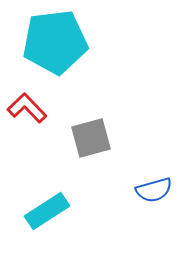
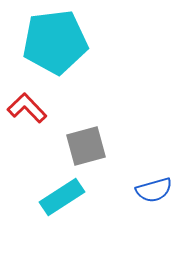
gray square: moved 5 px left, 8 px down
cyan rectangle: moved 15 px right, 14 px up
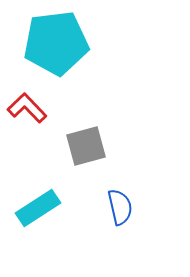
cyan pentagon: moved 1 px right, 1 px down
blue semicircle: moved 34 px left, 17 px down; rotated 87 degrees counterclockwise
cyan rectangle: moved 24 px left, 11 px down
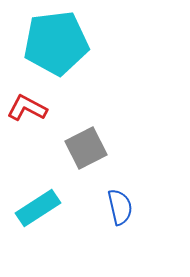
red L-shape: rotated 18 degrees counterclockwise
gray square: moved 2 px down; rotated 12 degrees counterclockwise
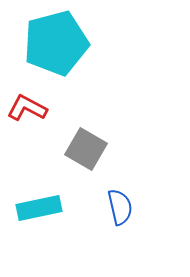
cyan pentagon: rotated 8 degrees counterclockwise
gray square: moved 1 px down; rotated 33 degrees counterclockwise
cyan rectangle: moved 1 px right; rotated 21 degrees clockwise
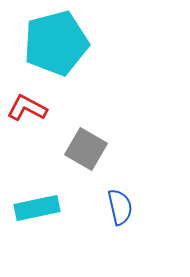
cyan rectangle: moved 2 px left
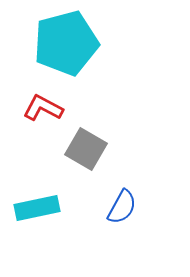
cyan pentagon: moved 10 px right
red L-shape: moved 16 px right
blue semicircle: moved 2 px right; rotated 42 degrees clockwise
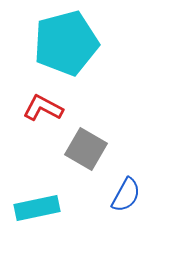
blue semicircle: moved 4 px right, 12 px up
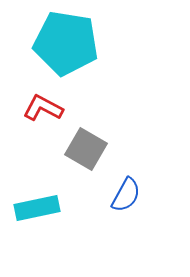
cyan pentagon: rotated 24 degrees clockwise
